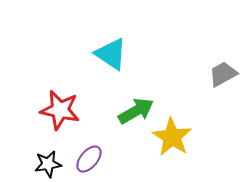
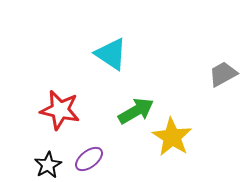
purple ellipse: rotated 12 degrees clockwise
black star: moved 1 px down; rotated 20 degrees counterclockwise
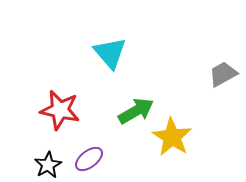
cyan triangle: moved 1 px left, 1 px up; rotated 15 degrees clockwise
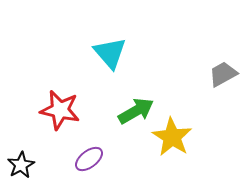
black star: moved 27 px left
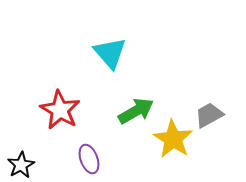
gray trapezoid: moved 14 px left, 41 px down
red star: rotated 18 degrees clockwise
yellow star: moved 1 px right, 2 px down
purple ellipse: rotated 72 degrees counterclockwise
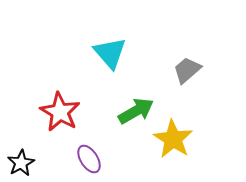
red star: moved 2 px down
gray trapezoid: moved 22 px left, 45 px up; rotated 12 degrees counterclockwise
purple ellipse: rotated 12 degrees counterclockwise
black star: moved 2 px up
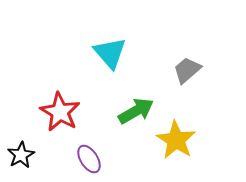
yellow star: moved 3 px right, 1 px down
black star: moved 8 px up
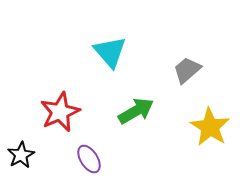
cyan triangle: moved 1 px up
red star: rotated 18 degrees clockwise
yellow star: moved 34 px right, 13 px up
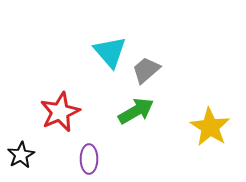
gray trapezoid: moved 41 px left
purple ellipse: rotated 32 degrees clockwise
